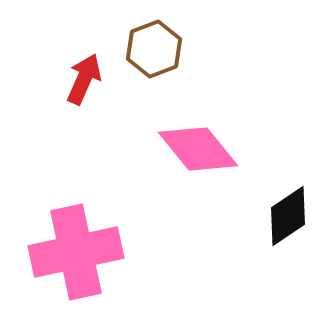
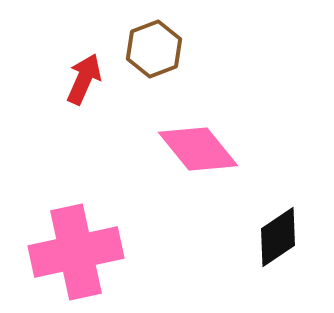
black diamond: moved 10 px left, 21 px down
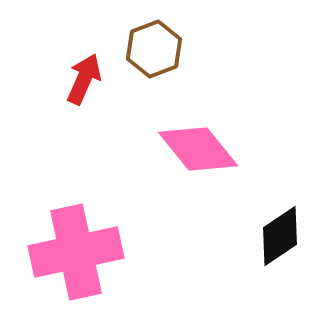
black diamond: moved 2 px right, 1 px up
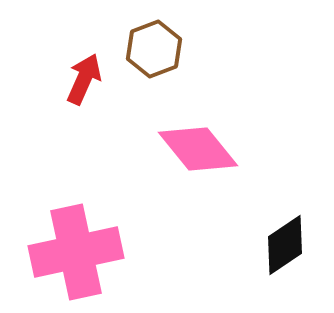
black diamond: moved 5 px right, 9 px down
